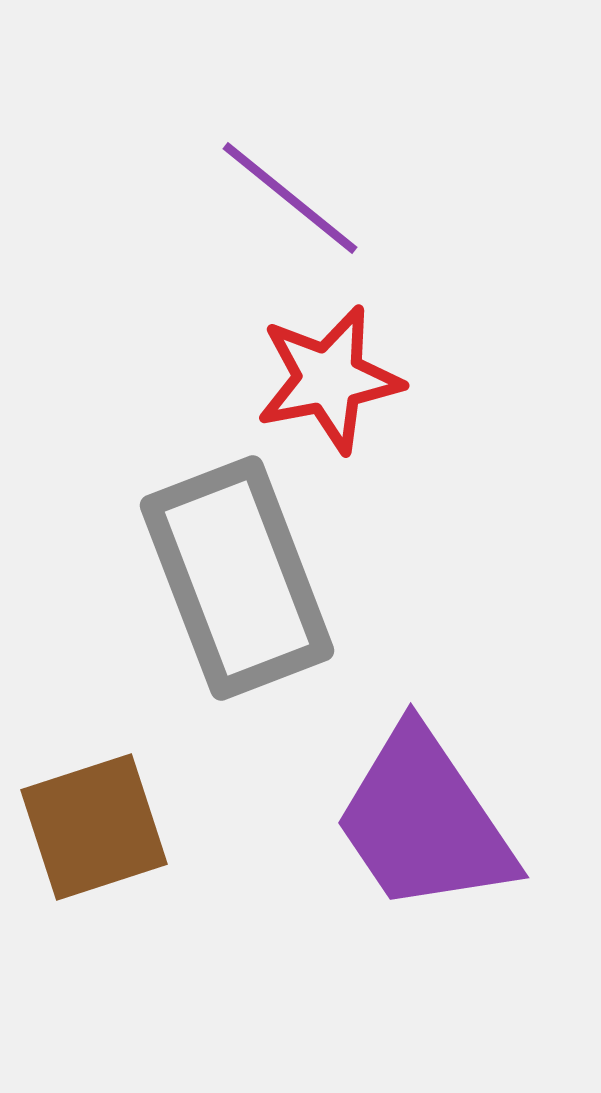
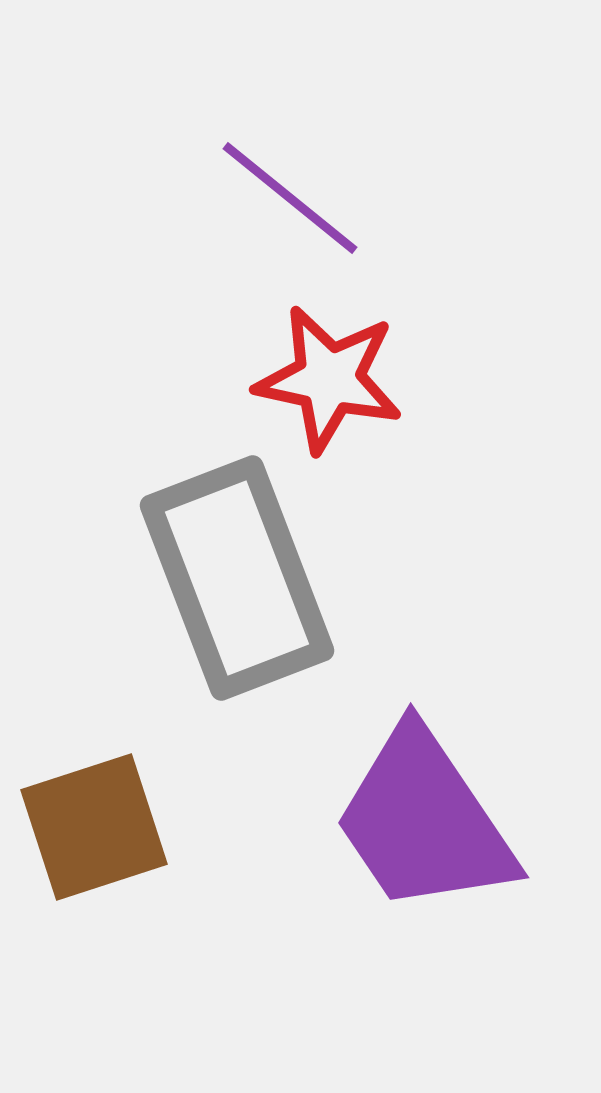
red star: rotated 23 degrees clockwise
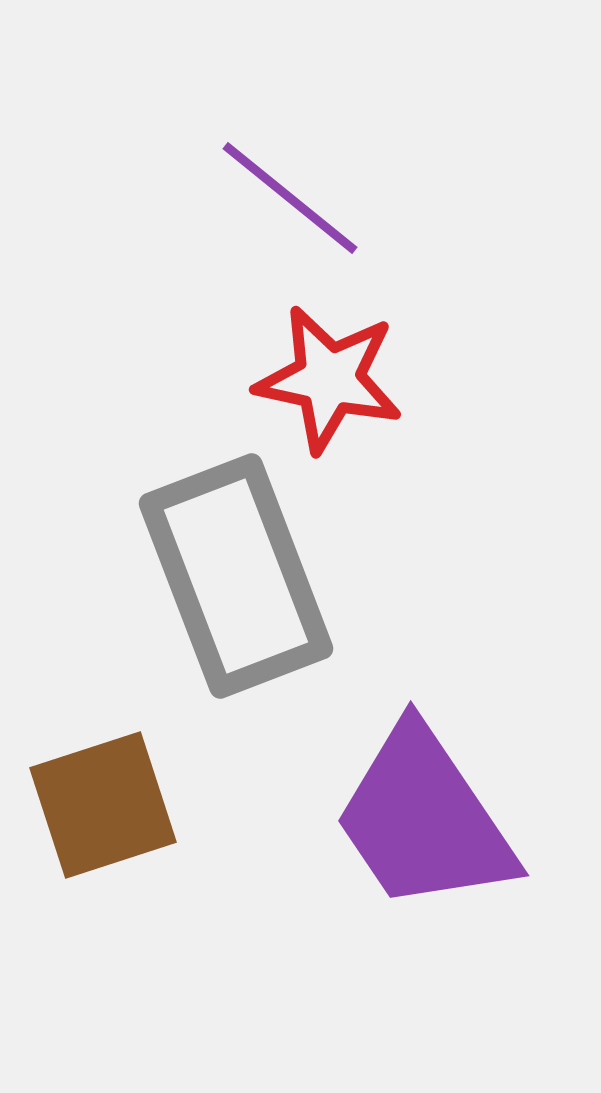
gray rectangle: moved 1 px left, 2 px up
purple trapezoid: moved 2 px up
brown square: moved 9 px right, 22 px up
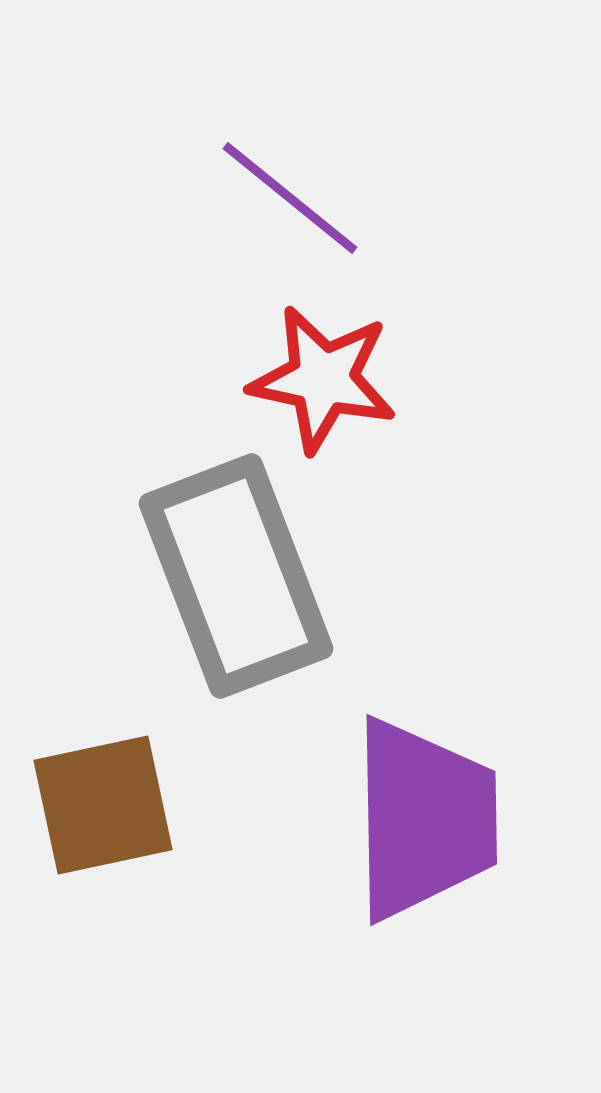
red star: moved 6 px left
brown square: rotated 6 degrees clockwise
purple trapezoid: rotated 147 degrees counterclockwise
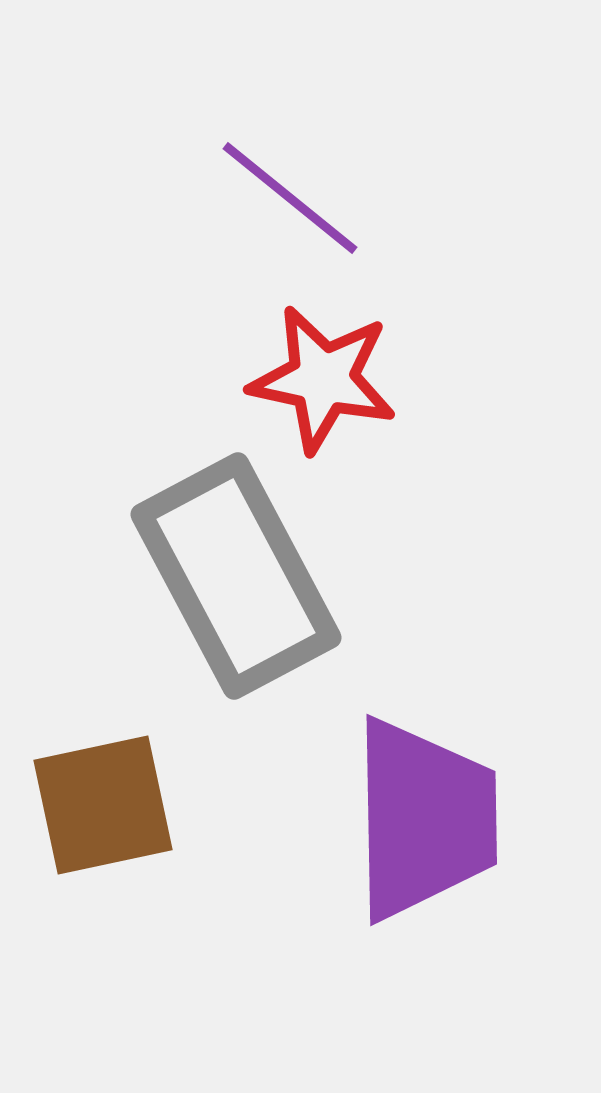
gray rectangle: rotated 7 degrees counterclockwise
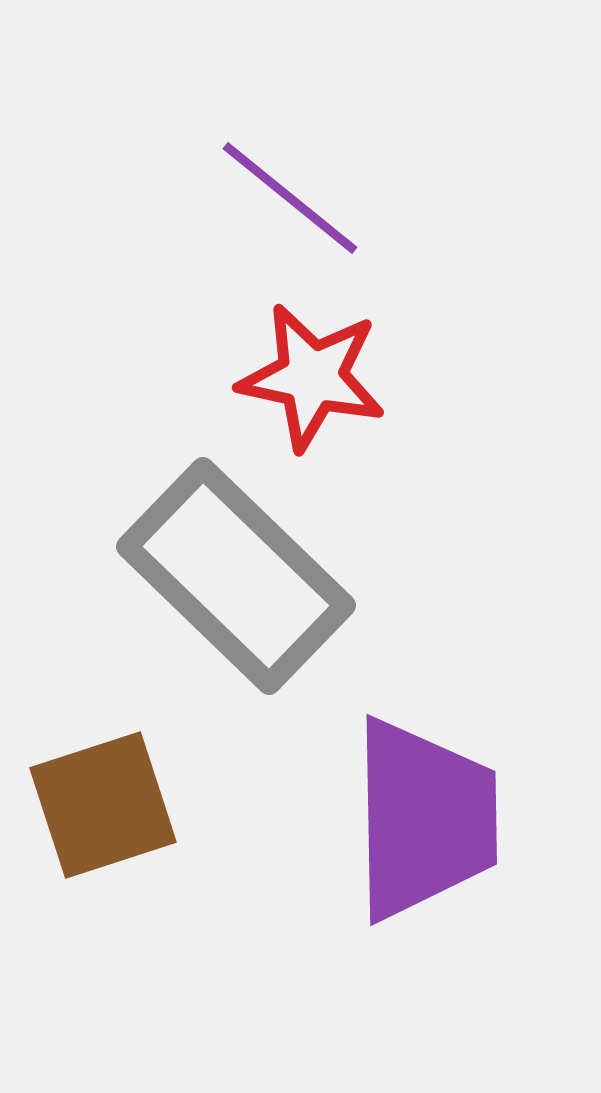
red star: moved 11 px left, 2 px up
gray rectangle: rotated 18 degrees counterclockwise
brown square: rotated 6 degrees counterclockwise
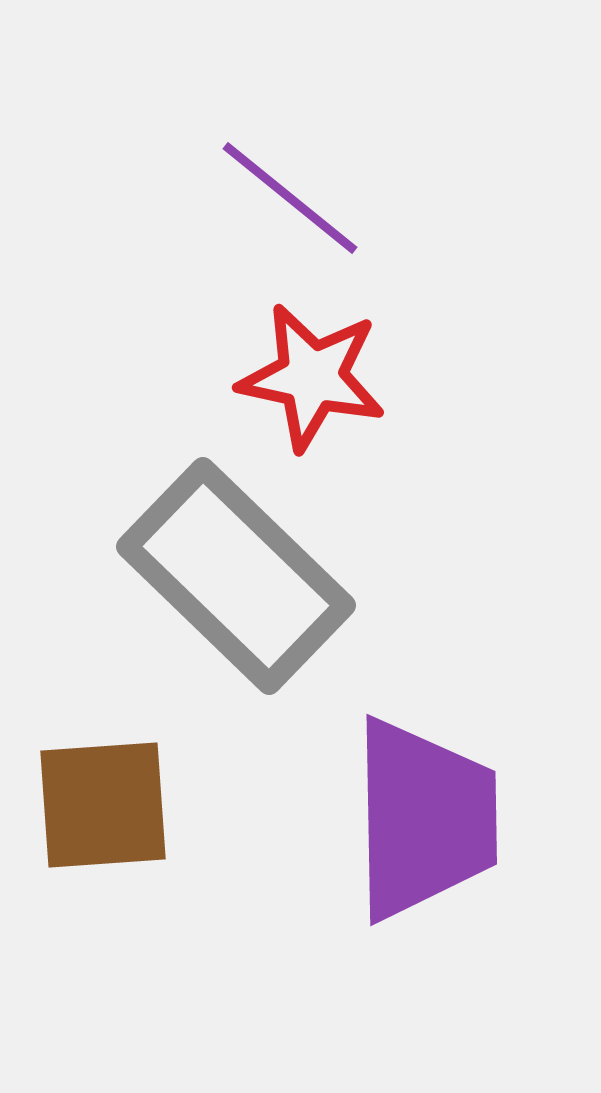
brown square: rotated 14 degrees clockwise
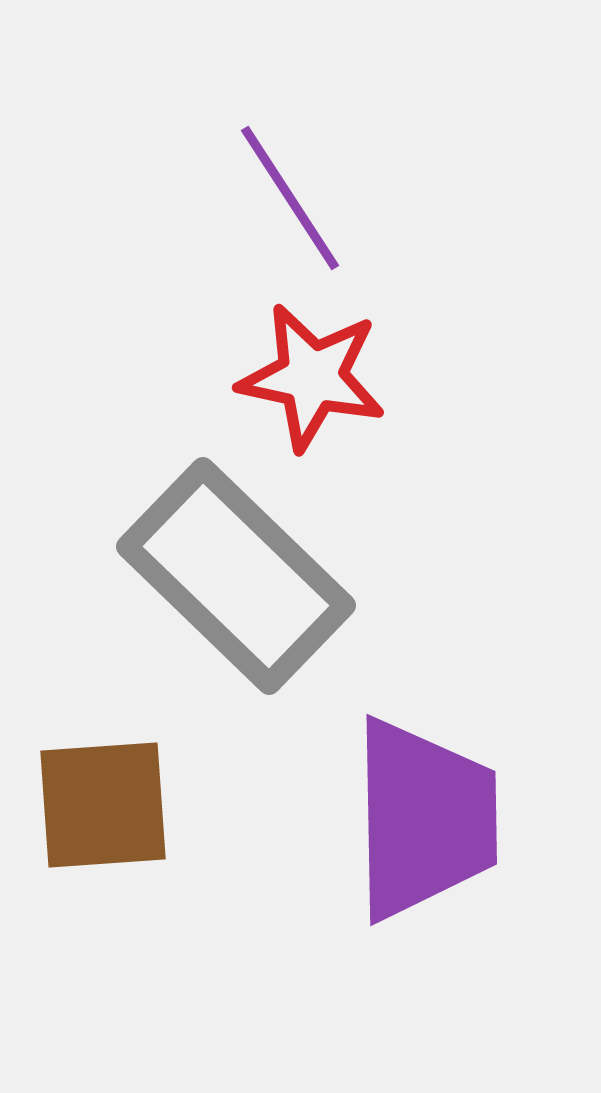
purple line: rotated 18 degrees clockwise
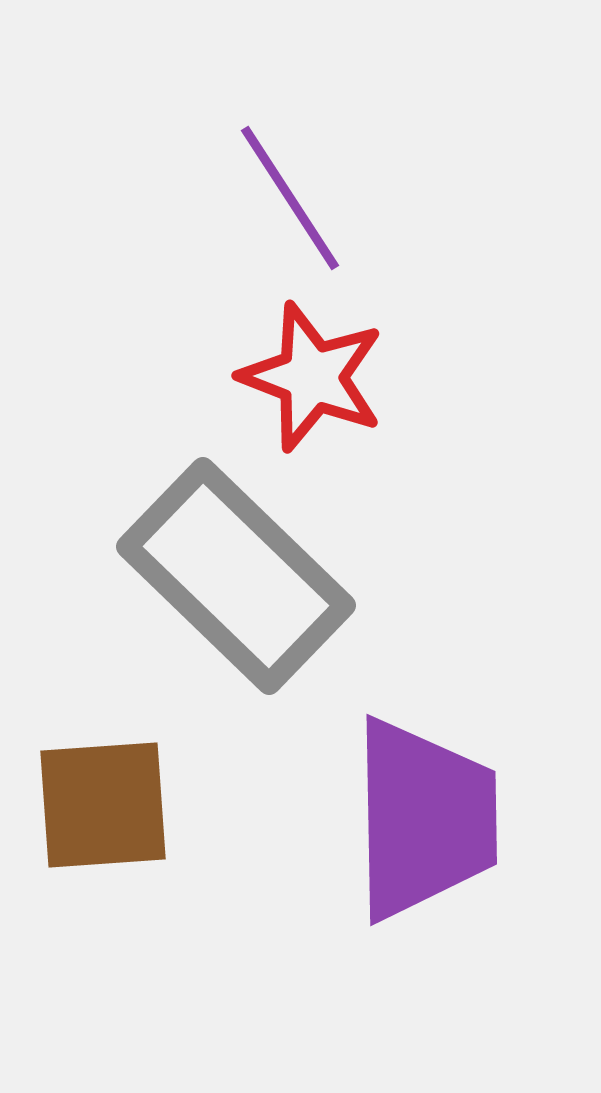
red star: rotated 9 degrees clockwise
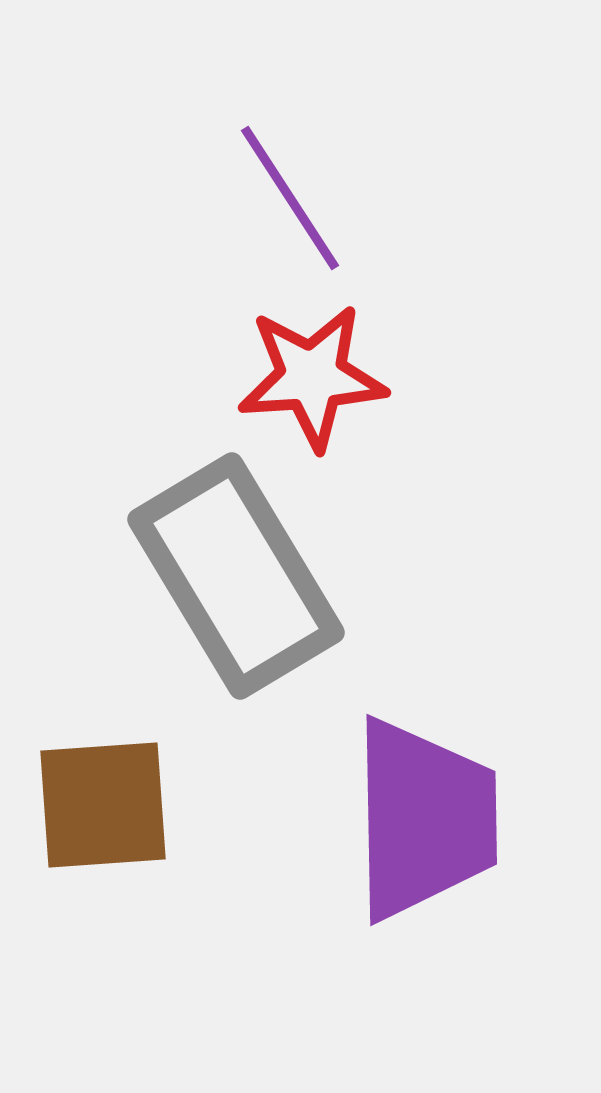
red star: rotated 25 degrees counterclockwise
gray rectangle: rotated 15 degrees clockwise
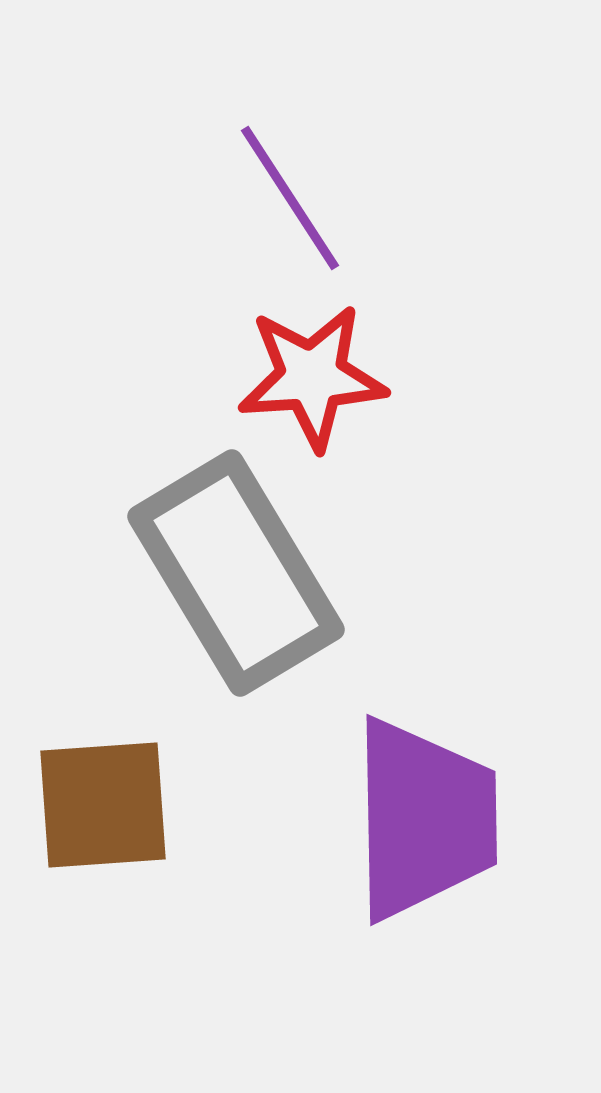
gray rectangle: moved 3 px up
